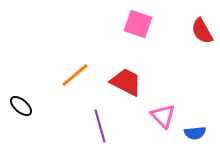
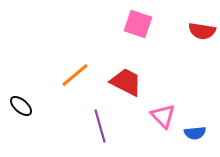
red semicircle: rotated 52 degrees counterclockwise
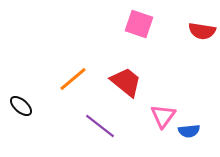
pink square: moved 1 px right
orange line: moved 2 px left, 4 px down
red trapezoid: rotated 12 degrees clockwise
pink triangle: rotated 20 degrees clockwise
purple line: rotated 36 degrees counterclockwise
blue semicircle: moved 6 px left, 2 px up
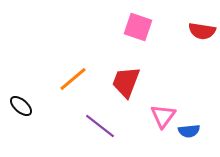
pink square: moved 1 px left, 3 px down
red trapezoid: rotated 108 degrees counterclockwise
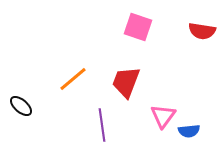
purple line: moved 2 px right, 1 px up; rotated 44 degrees clockwise
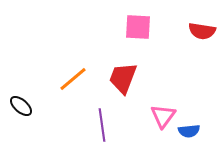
pink square: rotated 16 degrees counterclockwise
red trapezoid: moved 3 px left, 4 px up
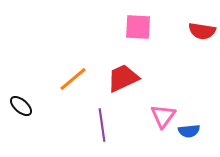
red trapezoid: rotated 44 degrees clockwise
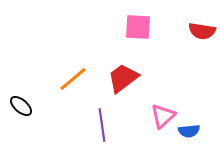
red trapezoid: rotated 12 degrees counterclockwise
pink triangle: rotated 12 degrees clockwise
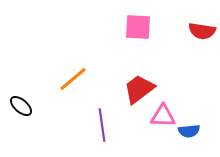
red trapezoid: moved 16 px right, 11 px down
pink triangle: rotated 44 degrees clockwise
